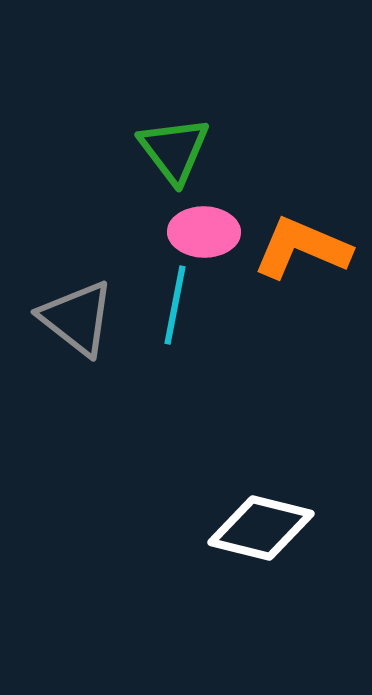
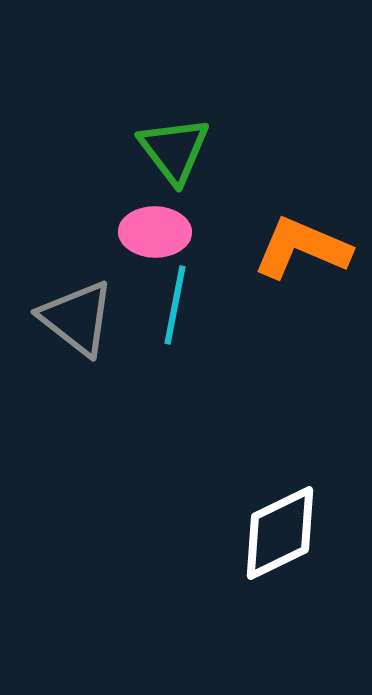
pink ellipse: moved 49 px left
white diamond: moved 19 px right, 5 px down; rotated 40 degrees counterclockwise
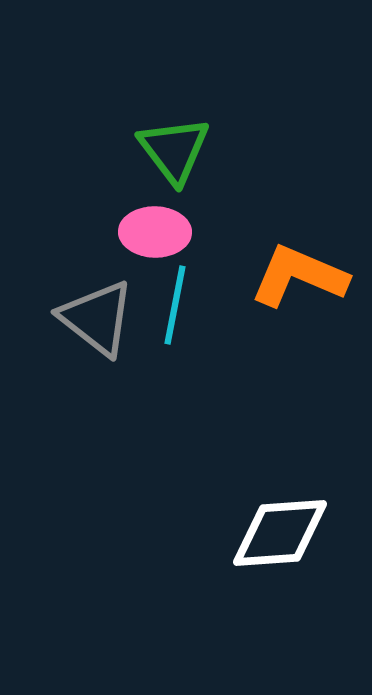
orange L-shape: moved 3 px left, 28 px down
gray triangle: moved 20 px right
white diamond: rotated 22 degrees clockwise
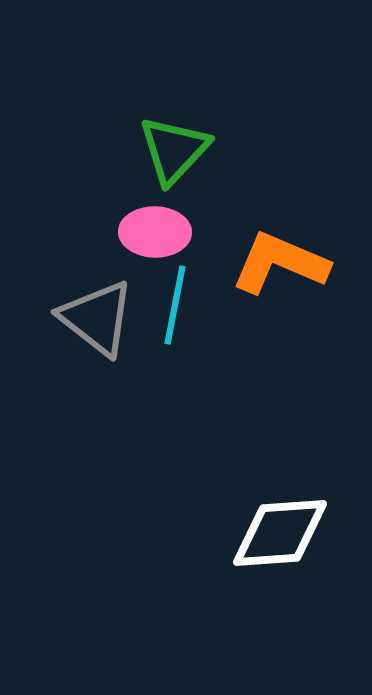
green triangle: rotated 20 degrees clockwise
orange L-shape: moved 19 px left, 13 px up
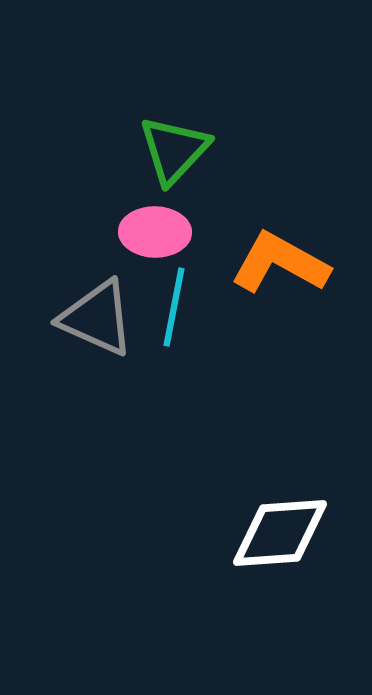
orange L-shape: rotated 6 degrees clockwise
cyan line: moved 1 px left, 2 px down
gray triangle: rotated 14 degrees counterclockwise
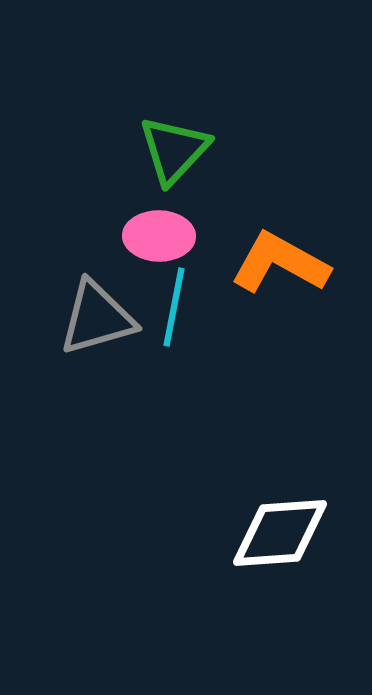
pink ellipse: moved 4 px right, 4 px down
gray triangle: rotated 40 degrees counterclockwise
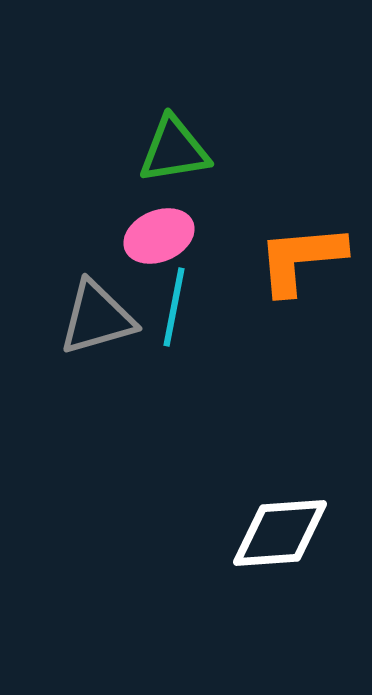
green triangle: rotated 38 degrees clockwise
pink ellipse: rotated 24 degrees counterclockwise
orange L-shape: moved 21 px right, 4 px up; rotated 34 degrees counterclockwise
